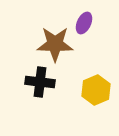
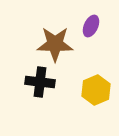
purple ellipse: moved 7 px right, 3 px down
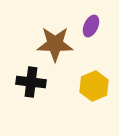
black cross: moved 9 px left
yellow hexagon: moved 2 px left, 4 px up
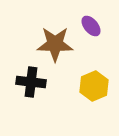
purple ellipse: rotated 65 degrees counterclockwise
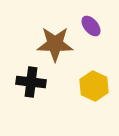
yellow hexagon: rotated 12 degrees counterclockwise
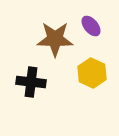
brown star: moved 5 px up
yellow hexagon: moved 2 px left, 13 px up
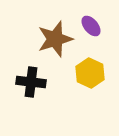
brown star: rotated 18 degrees counterclockwise
yellow hexagon: moved 2 px left
